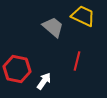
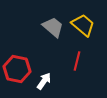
yellow trapezoid: moved 9 px down; rotated 15 degrees clockwise
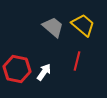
white arrow: moved 9 px up
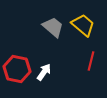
red line: moved 14 px right
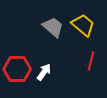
red hexagon: rotated 12 degrees counterclockwise
